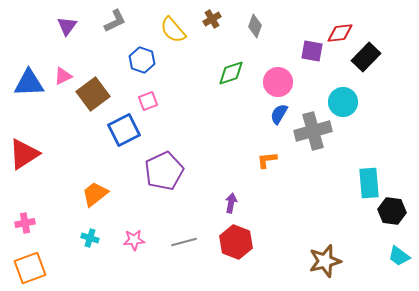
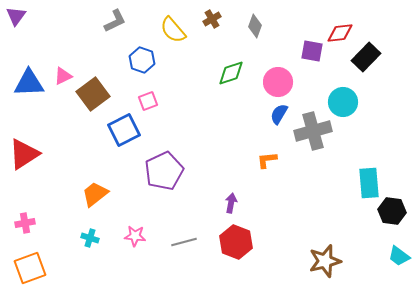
purple triangle: moved 51 px left, 10 px up
pink star: moved 1 px right, 4 px up; rotated 10 degrees clockwise
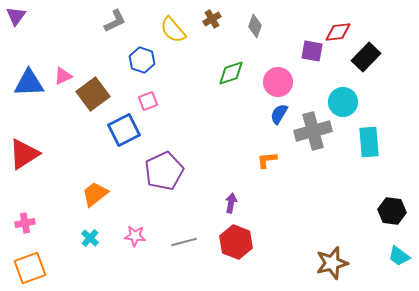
red diamond: moved 2 px left, 1 px up
cyan rectangle: moved 41 px up
cyan cross: rotated 24 degrees clockwise
brown star: moved 7 px right, 2 px down
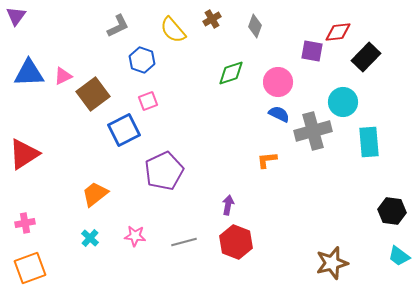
gray L-shape: moved 3 px right, 5 px down
blue triangle: moved 10 px up
blue semicircle: rotated 85 degrees clockwise
purple arrow: moved 3 px left, 2 px down
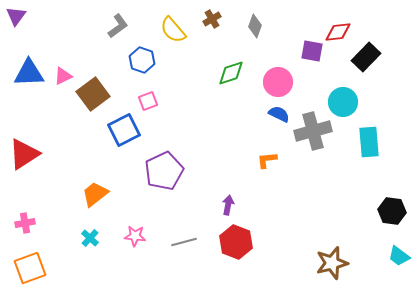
gray L-shape: rotated 10 degrees counterclockwise
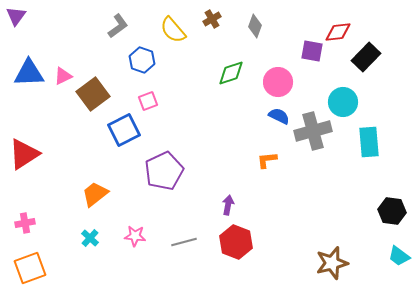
blue semicircle: moved 2 px down
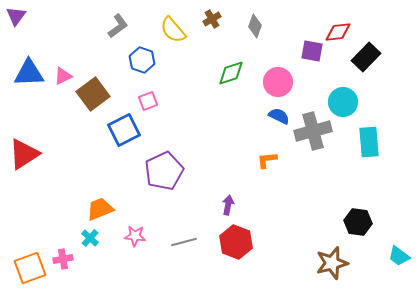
orange trapezoid: moved 5 px right, 15 px down; rotated 16 degrees clockwise
black hexagon: moved 34 px left, 11 px down
pink cross: moved 38 px right, 36 px down
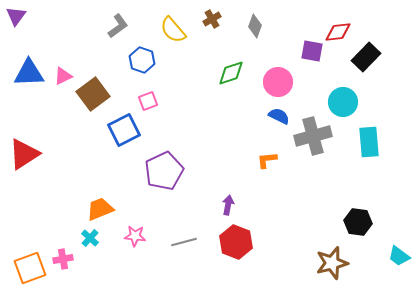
gray cross: moved 5 px down
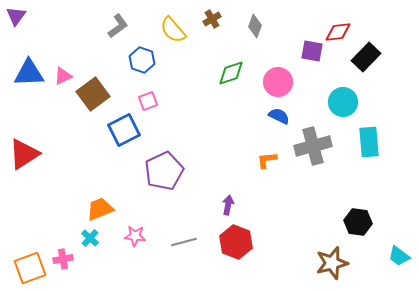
gray cross: moved 10 px down
